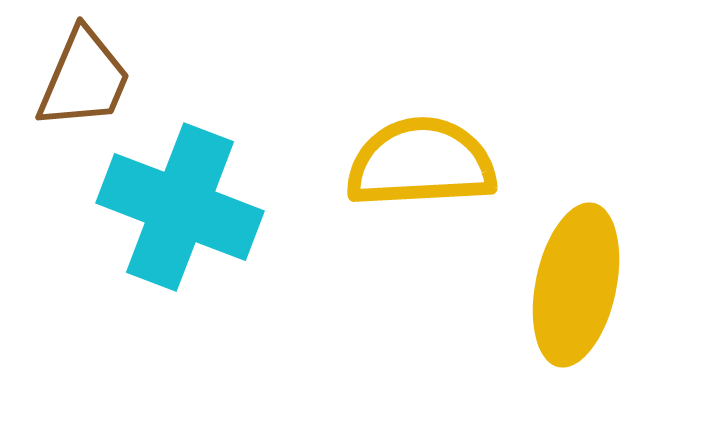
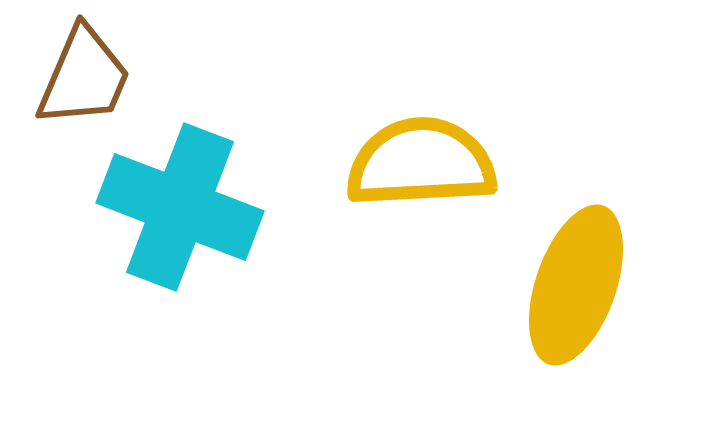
brown trapezoid: moved 2 px up
yellow ellipse: rotated 7 degrees clockwise
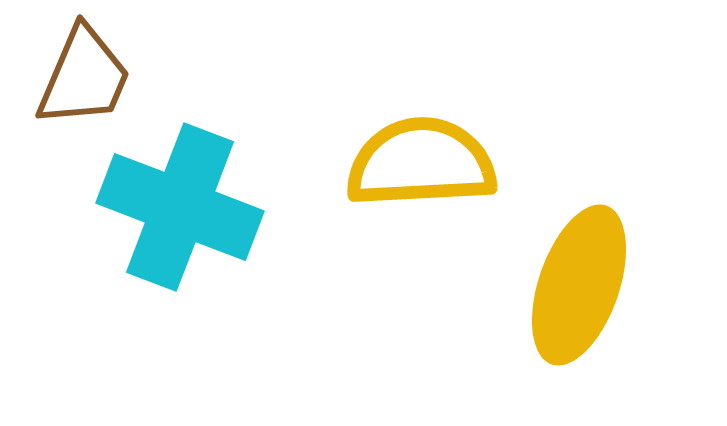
yellow ellipse: moved 3 px right
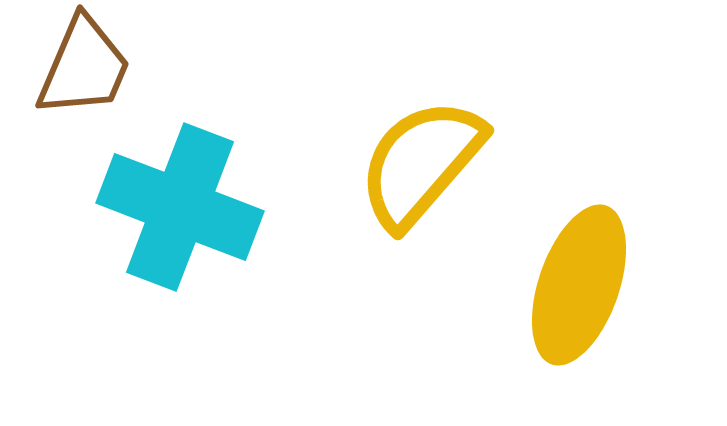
brown trapezoid: moved 10 px up
yellow semicircle: rotated 46 degrees counterclockwise
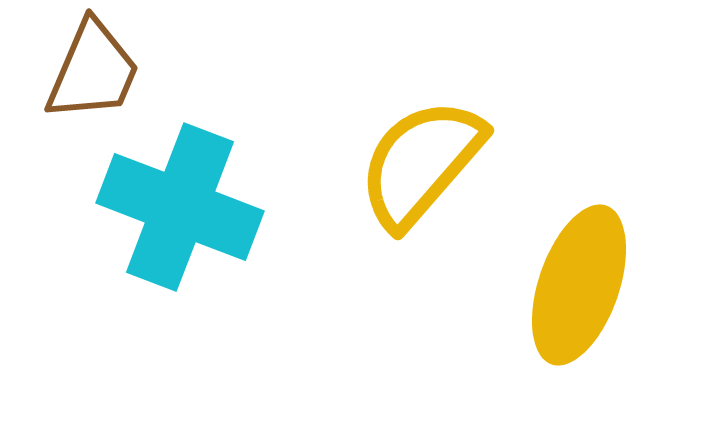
brown trapezoid: moved 9 px right, 4 px down
